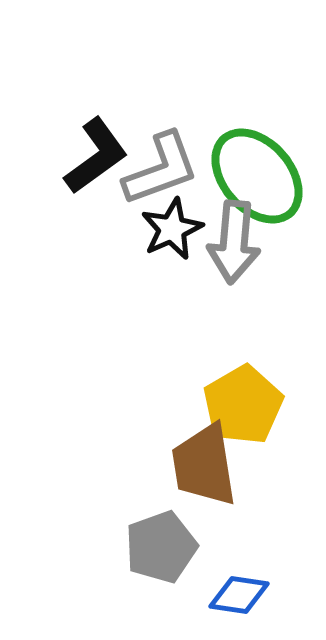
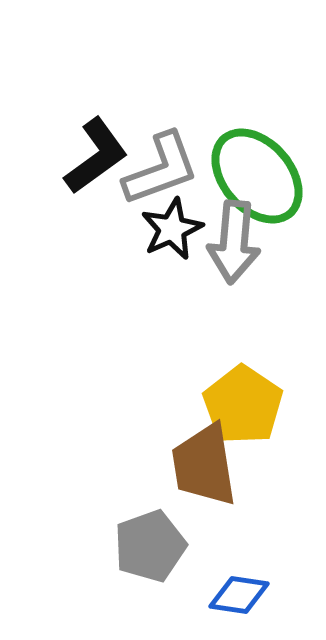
yellow pentagon: rotated 8 degrees counterclockwise
gray pentagon: moved 11 px left, 1 px up
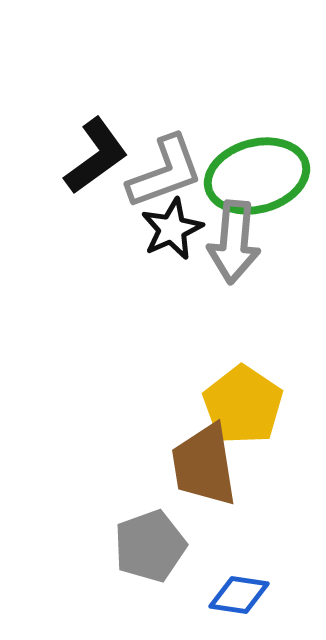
gray L-shape: moved 4 px right, 3 px down
green ellipse: rotated 64 degrees counterclockwise
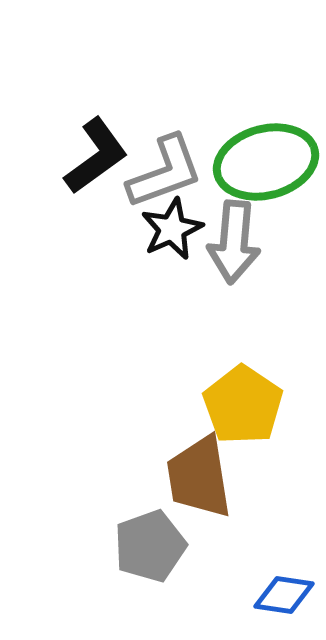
green ellipse: moved 9 px right, 14 px up
brown trapezoid: moved 5 px left, 12 px down
blue diamond: moved 45 px right
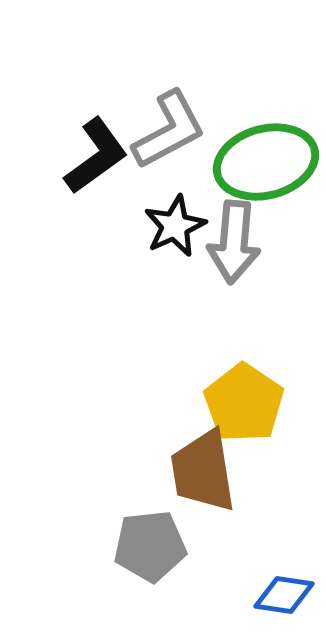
gray L-shape: moved 4 px right, 42 px up; rotated 8 degrees counterclockwise
black star: moved 3 px right, 3 px up
yellow pentagon: moved 1 px right, 2 px up
brown trapezoid: moved 4 px right, 6 px up
gray pentagon: rotated 14 degrees clockwise
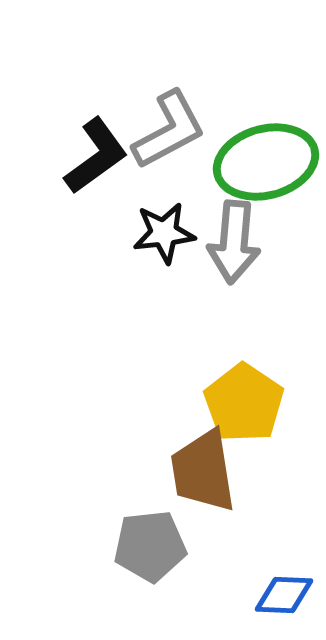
black star: moved 11 px left, 7 px down; rotated 18 degrees clockwise
blue diamond: rotated 6 degrees counterclockwise
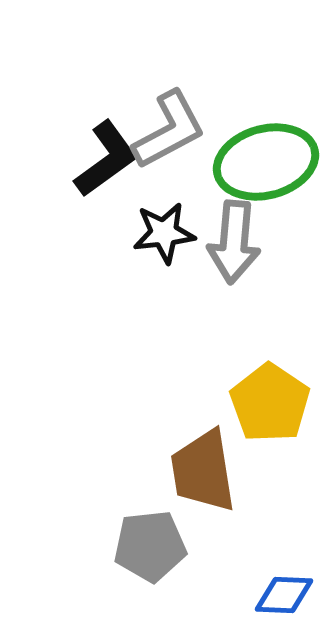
black L-shape: moved 10 px right, 3 px down
yellow pentagon: moved 26 px right
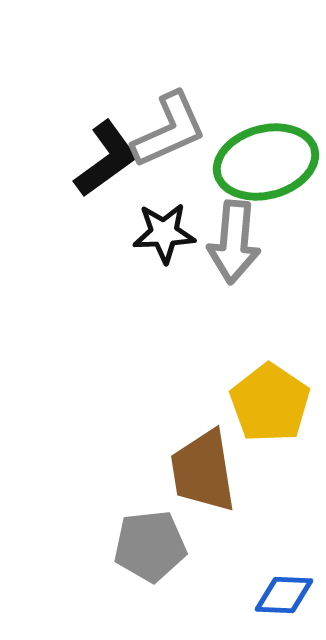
gray L-shape: rotated 4 degrees clockwise
black star: rotated 4 degrees clockwise
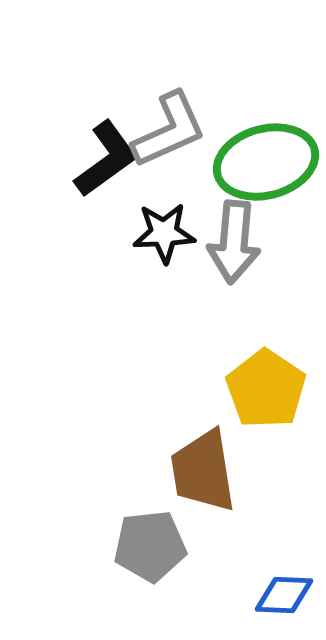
yellow pentagon: moved 4 px left, 14 px up
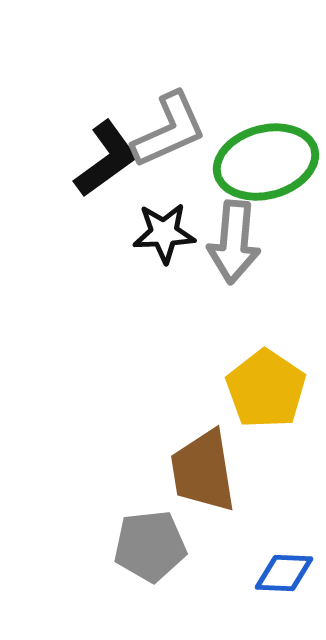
blue diamond: moved 22 px up
